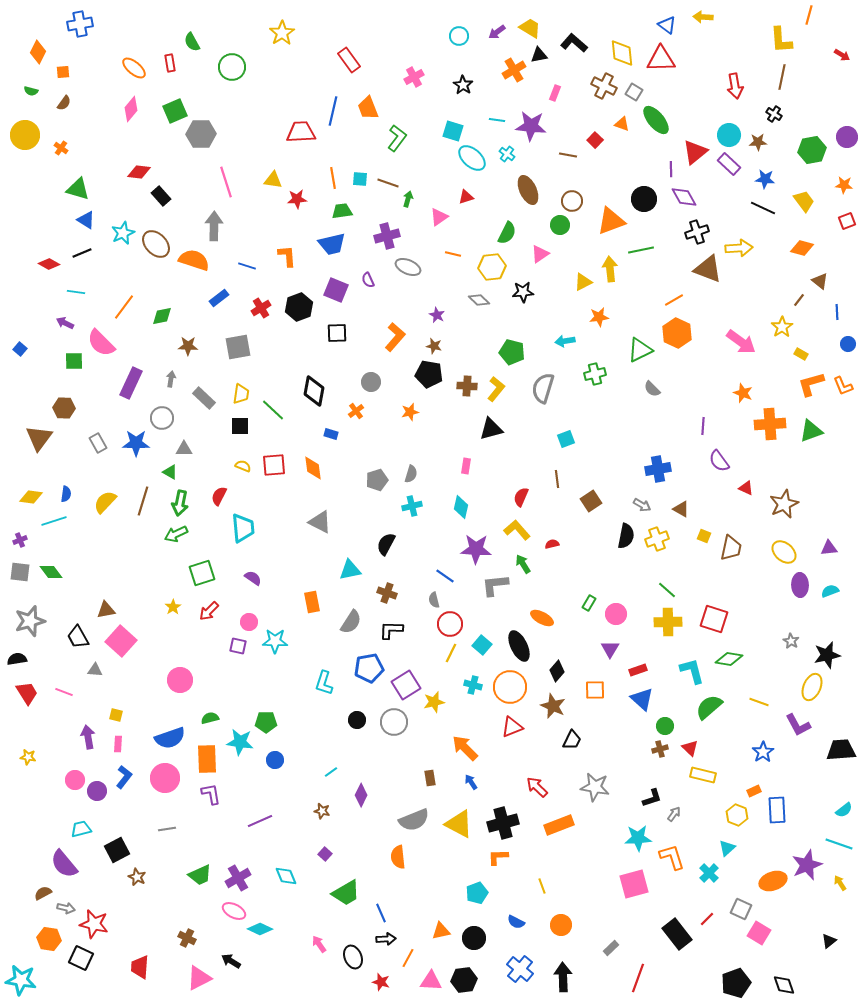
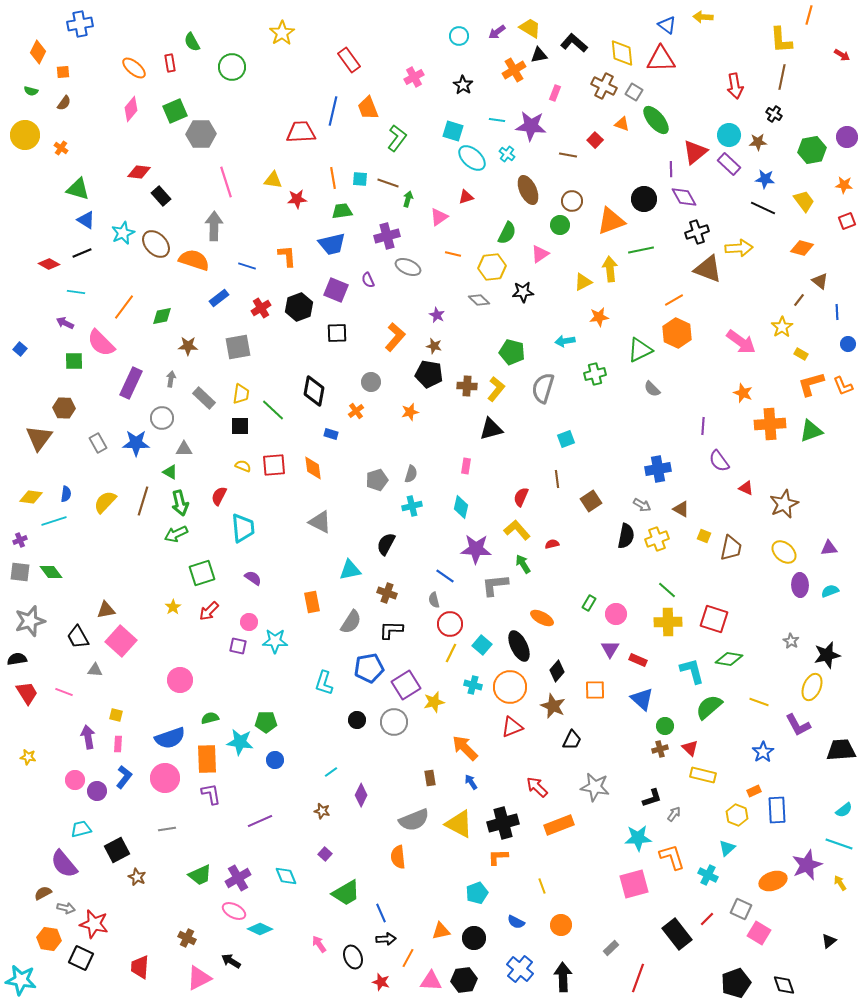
green arrow at (180, 503): rotated 25 degrees counterclockwise
red rectangle at (638, 670): moved 10 px up; rotated 42 degrees clockwise
cyan cross at (709, 873): moved 1 px left, 2 px down; rotated 18 degrees counterclockwise
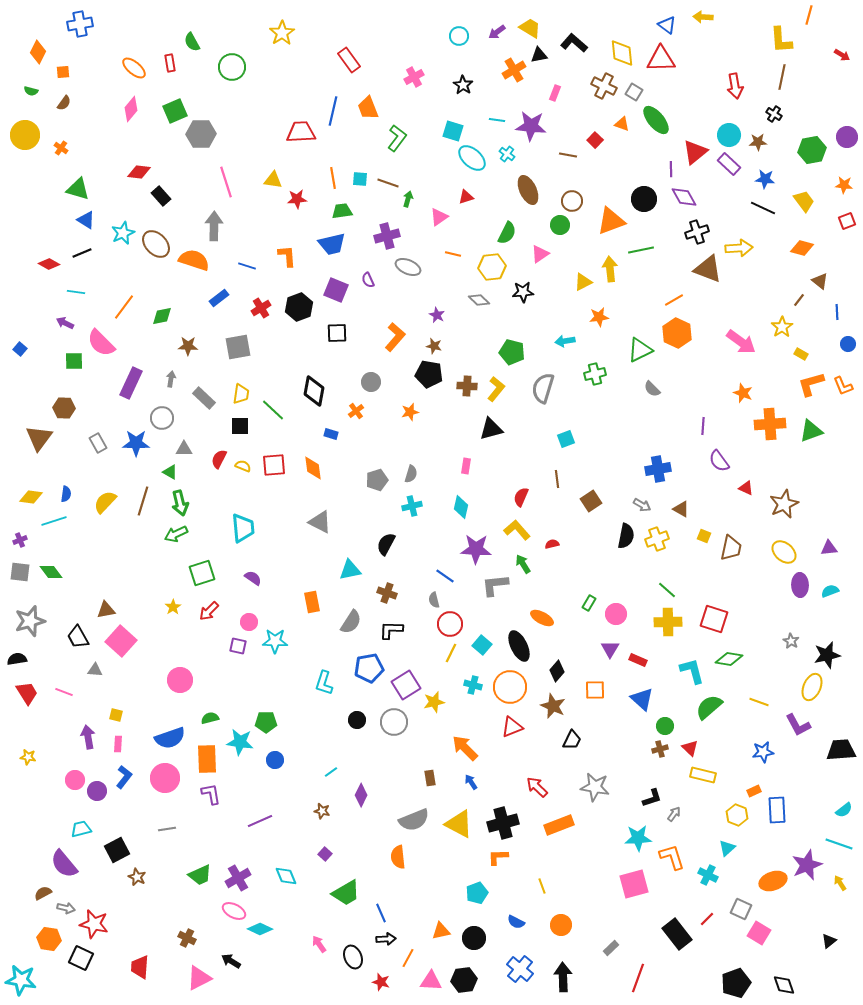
red semicircle at (219, 496): moved 37 px up
blue star at (763, 752): rotated 25 degrees clockwise
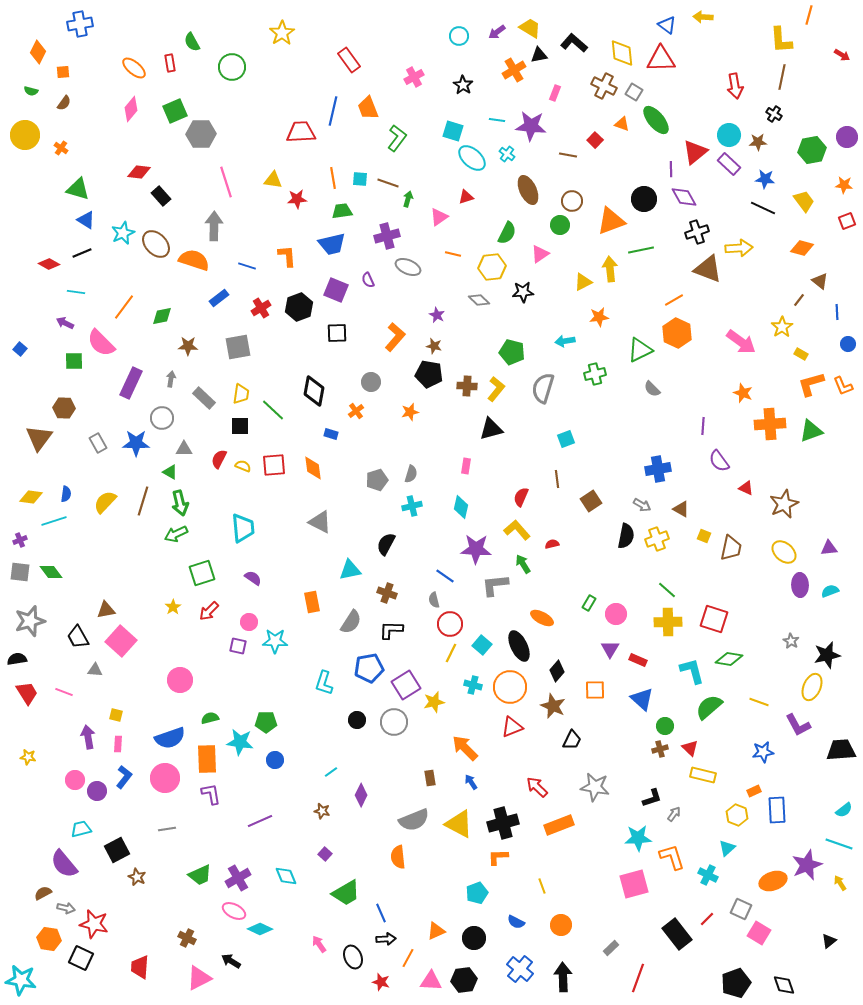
orange triangle at (441, 931): moved 5 px left; rotated 12 degrees counterclockwise
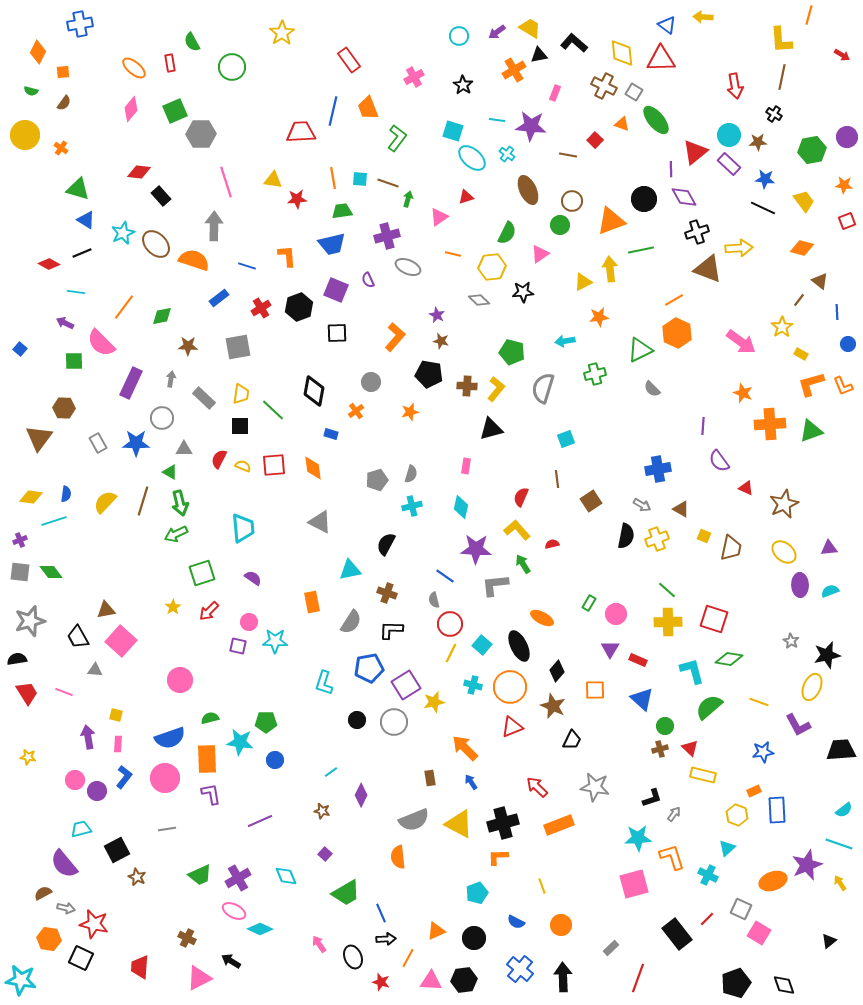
brown star at (434, 346): moved 7 px right, 5 px up
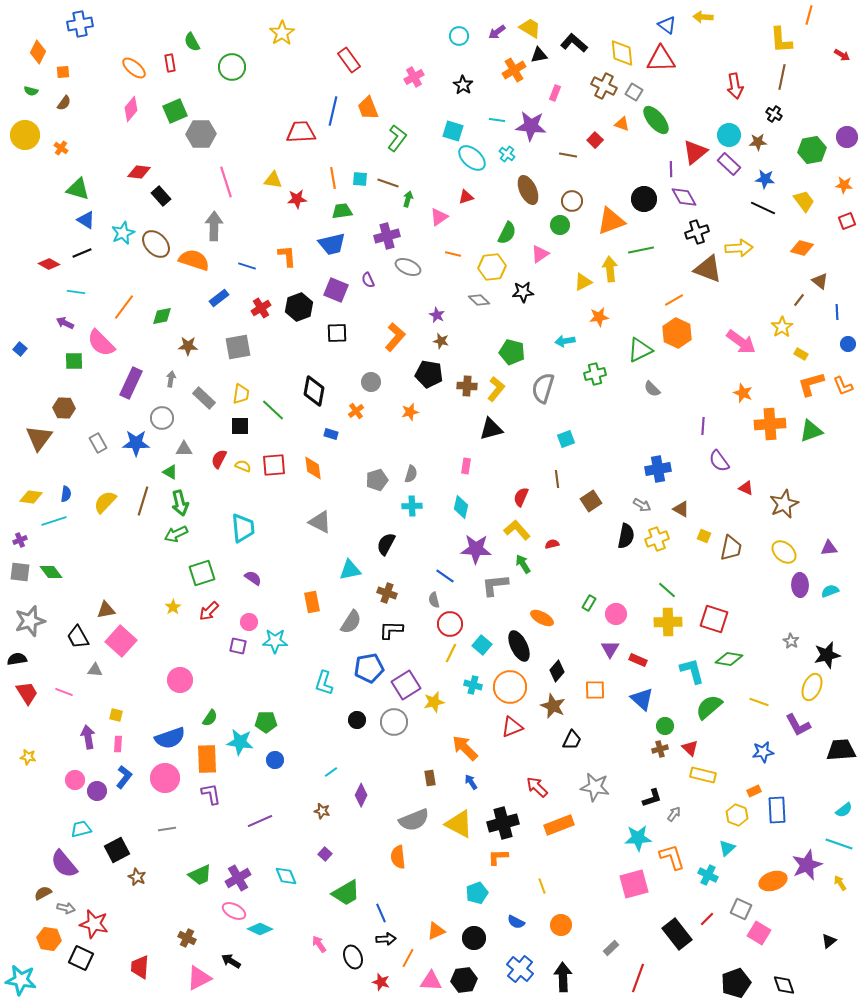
cyan cross at (412, 506): rotated 12 degrees clockwise
green semicircle at (210, 718): rotated 138 degrees clockwise
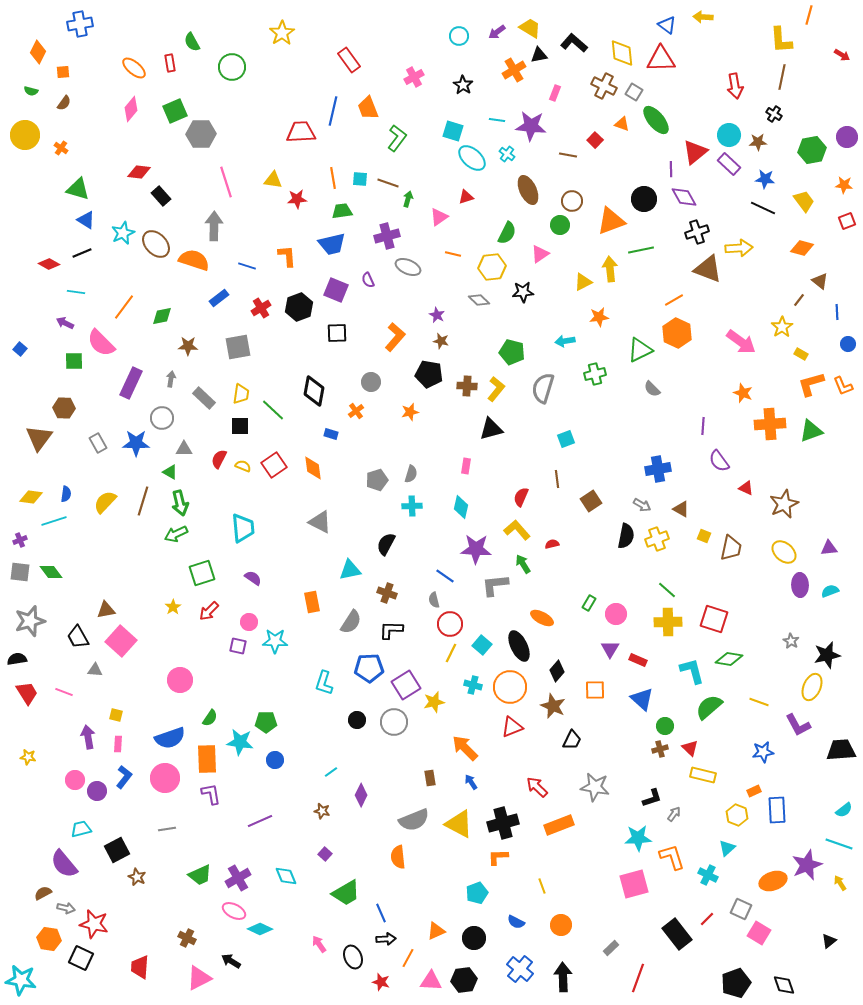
red square at (274, 465): rotated 30 degrees counterclockwise
blue pentagon at (369, 668): rotated 8 degrees clockwise
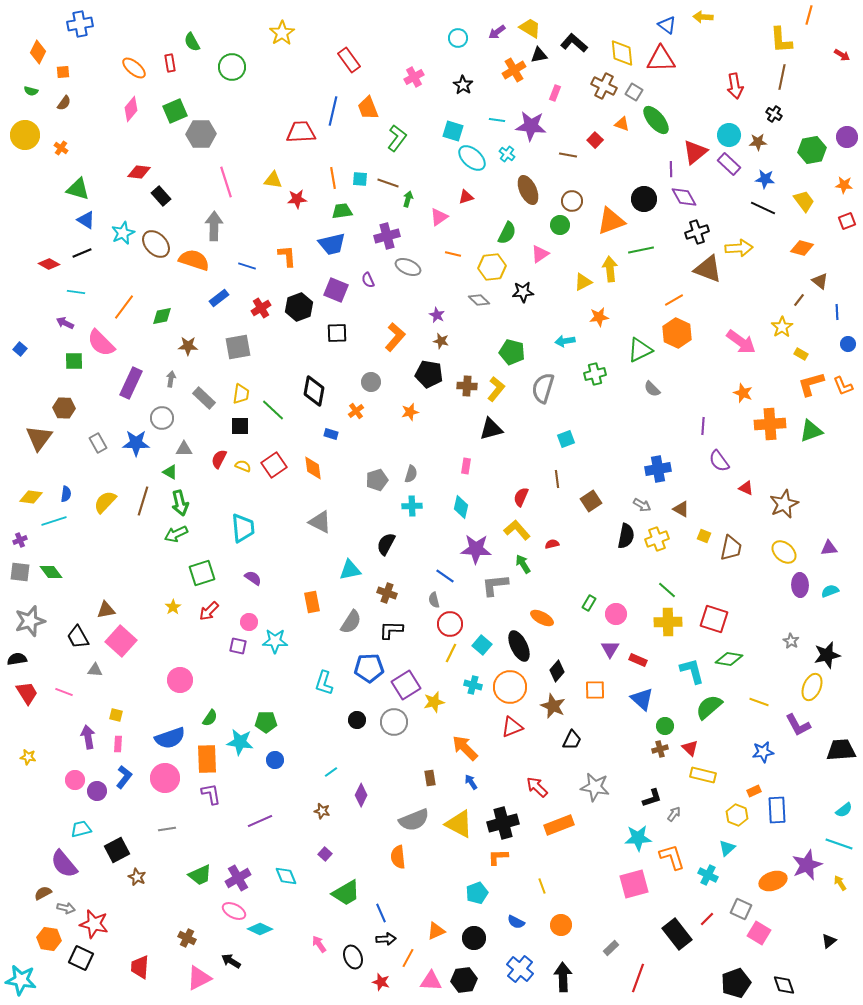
cyan circle at (459, 36): moved 1 px left, 2 px down
